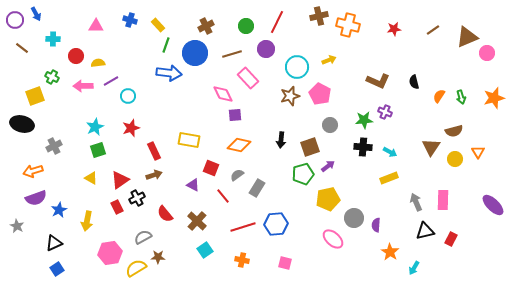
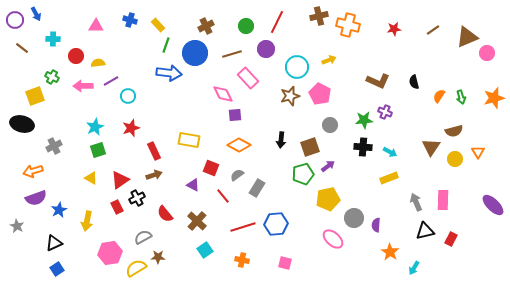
orange diamond at (239, 145): rotated 15 degrees clockwise
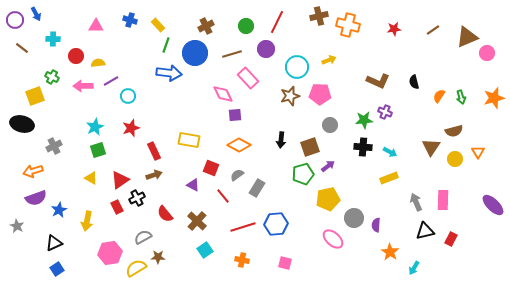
pink pentagon at (320, 94): rotated 25 degrees counterclockwise
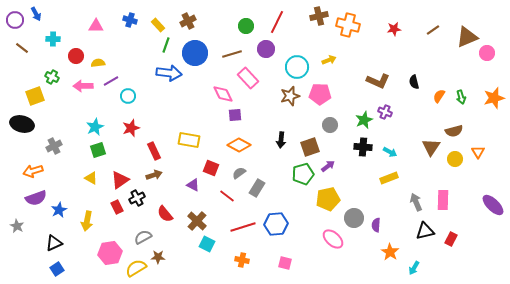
brown cross at (206, 26): moved 18 px left, 5 px up
green star at (364, 120): rotated 18 degrees counterclockwise
gray semicircle at (237, 175): moved 2 px right, 2 px up
red line at (223, 196): moved 4 px right; rotated 14 degrees counterclockwise
cyan square at (205, 250): moved 2 px right, 6 px up; rotated 28 degrees counterclockwise
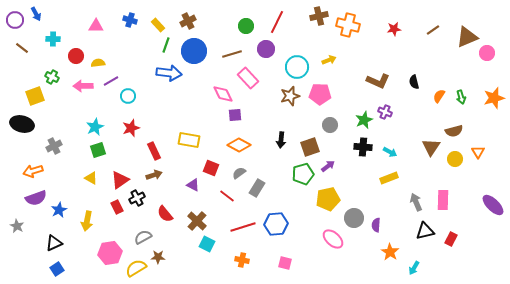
blue circle at (195, 53): moved 1 px left, 2 px up
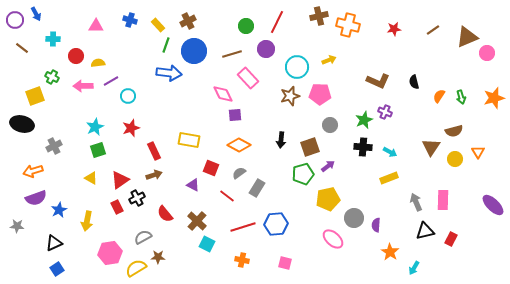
gray star at (17, 226): rotated 24 degrees counterclockwise
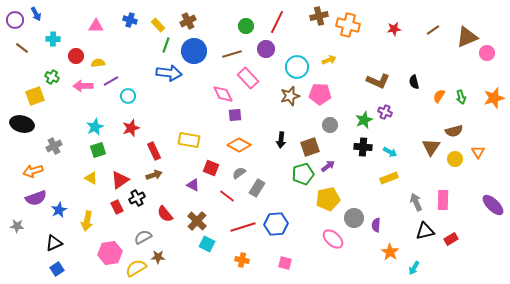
red rectangle at (451, 239): rotated 32 degrees clockwise
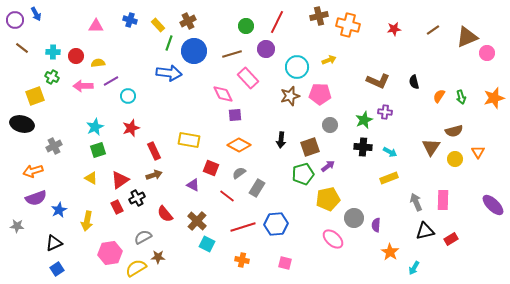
cyan cross at (53, 39): moved 13 px down
green line at (166, 45): moved 3 px right, 2 px up
purple cross at (385, 112): rotated 16 degrees counterclockwise
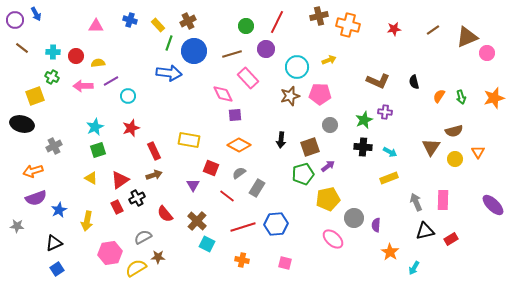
purple triangle at (193, 185): rotated 32 degrees clockwise
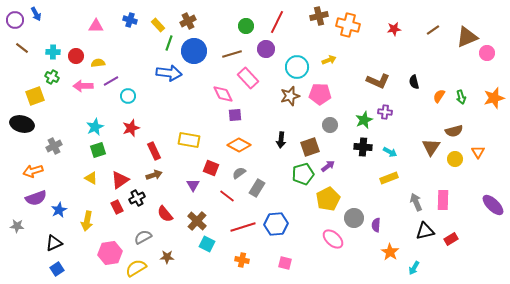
yellow pentagon at (328, 199): rotated 15 degrees counterclockwise
brown star at (158, 257): moved 9 px right
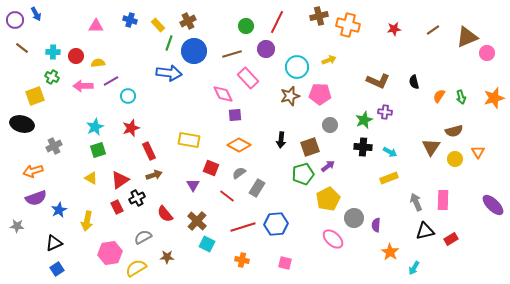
red rectangle at (154, 151): moved 5 px left
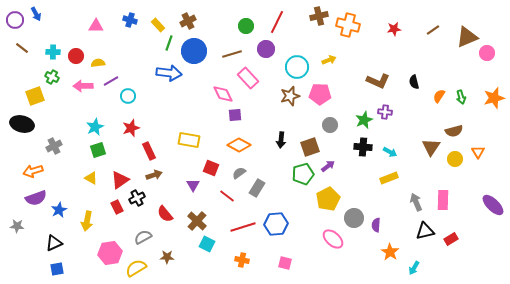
blue square at (57, 269): rotated 24 degrees clockwise
